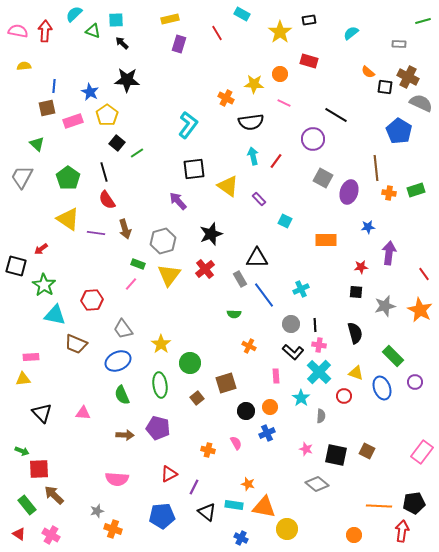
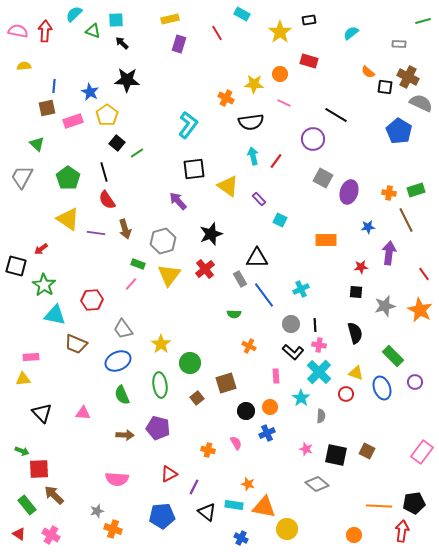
brown line at (376, 168): moved 30 px right, 52 px down; rotated 20 degrees counterclockwise
cyan square at (285, 221): moved 5 px left, 1 px up
red circle at (344, 396): moved 2 px right, 2 px up
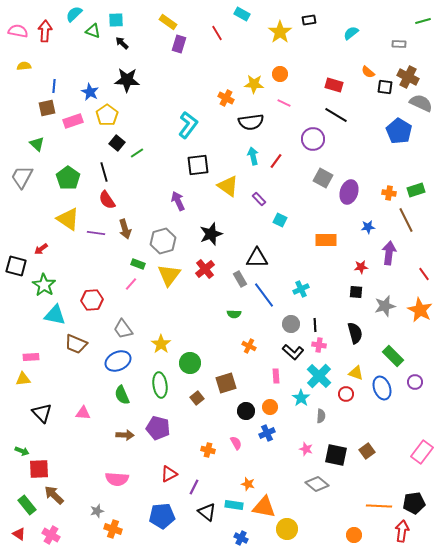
yellow rectangle at (170, 19): moved 2 px left, 3 px down; rotated 48 degrees clockwise
red rectangle at (309, 61): moved 25 px right, 24 px down
black square at (194, 169): moved 4 px right, 4 px up
purple arrow at (178, 201): rotated 18 degrees clockwise
cyan cross at (319, 372): moved 4 px down
brown square at (367, 451): rotated 28 degrees clockwise
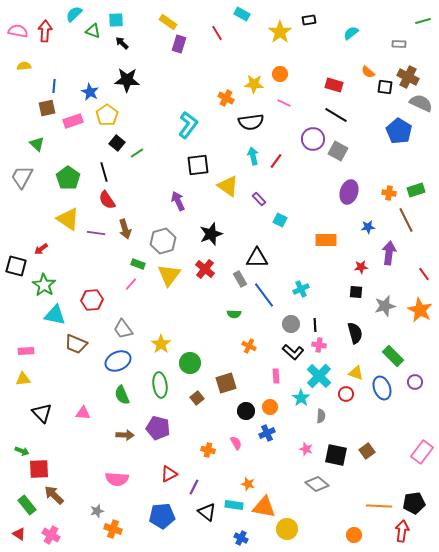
gray square at (323, 178): moved 15 px right, 27 px up
red cross at (205, 269): rotated 12 degrees counterclockwise
pink rectangle at (31, 357): moved 5 px left, 6 px up
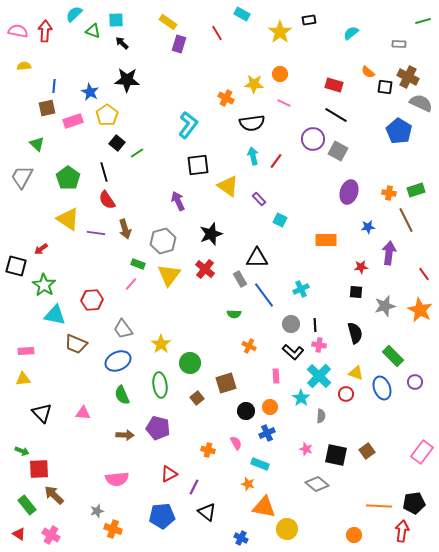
black semicircle at (251, 122): moved 1 px right, 1 px down
pink semicircle at (117, 479): rotated 10 degrees counterclockwise
cyan rectangle at (234, 505): moved 26 px right, 41 px up; rotated 12 degrees clockwise
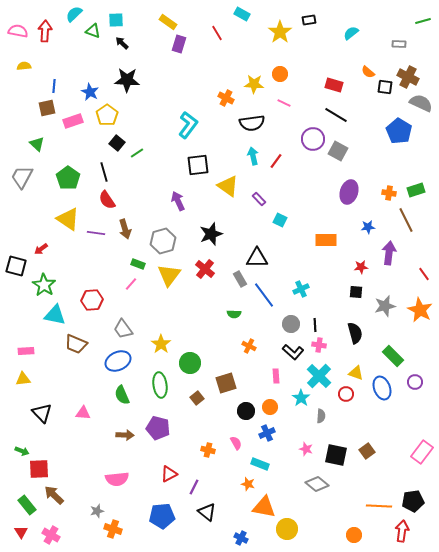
black pentagon at (414, 503): moved 1 px left, 2 px up
red triangle at (19, 534): moved 2 px right, 2 px up; rotated 24 degrees clockwise
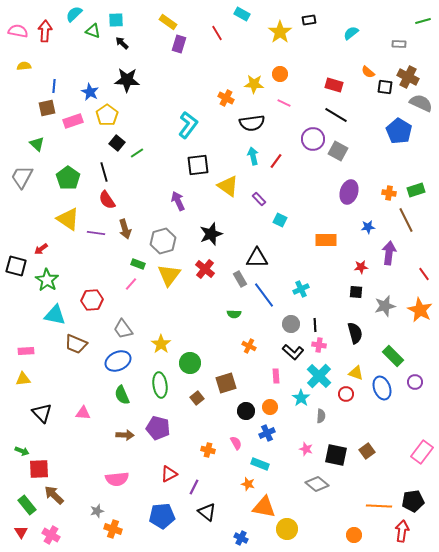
green star at (44, 285): moved 3 px right, 5 px up
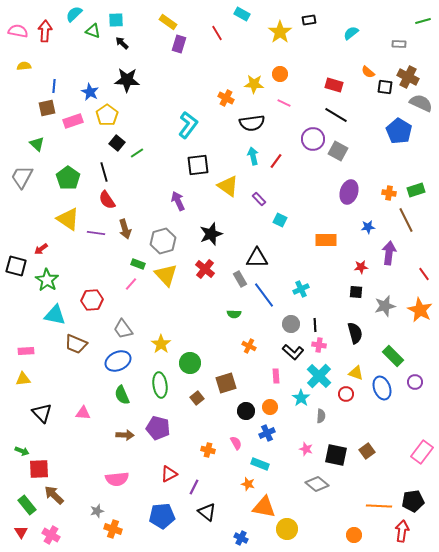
yellow triangle at (169, 275): moved 3 px left; rotated 20 degrees counterclockwise
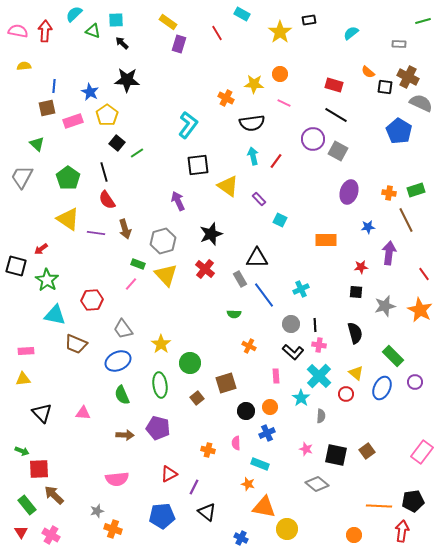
yellow triangle at (356, 373): rotated 21 degrees clockwise
blue ellipse at (382, 388): rotated 45 degrees clockwise
pink semicircle at (236, 443): rotated 152 degrees counterclockwise
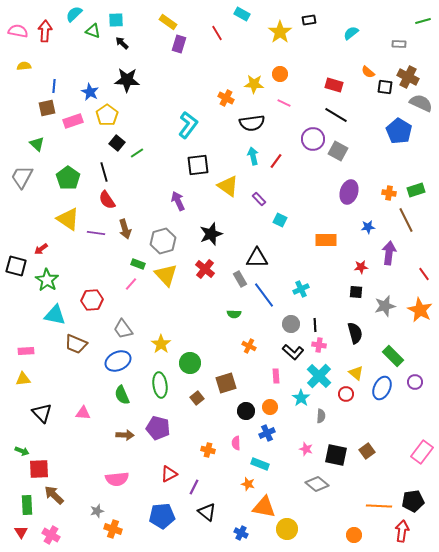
green rectangle at (27, 505): rotated 36 degrees clockwise
blue cross at (241, 538): moved 5 px up
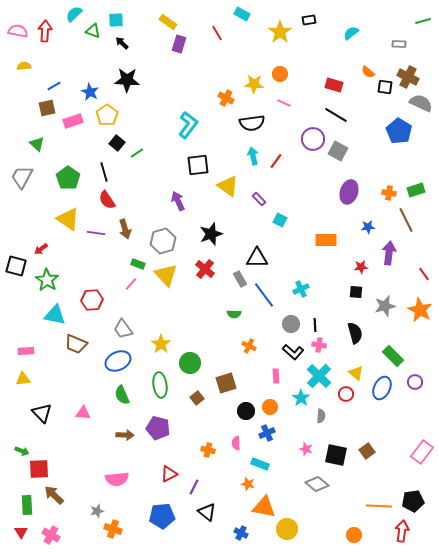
blue line at (54, 86): rotated 56 degrees clockwise
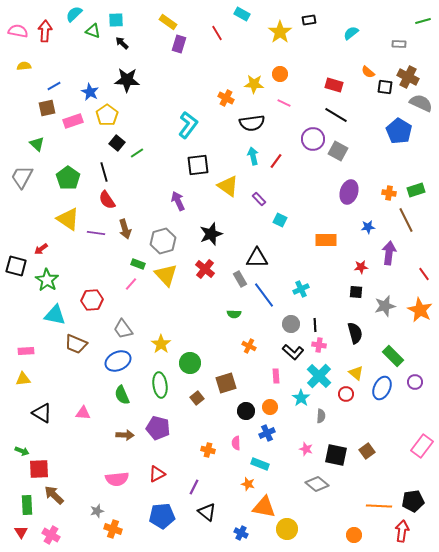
black triangle at (42, 413): rotated 15 degrees counterclockwise
pink rectangle at (422, 452): moved 6 px up
red triangle at (169, 474): moved 12 px left
